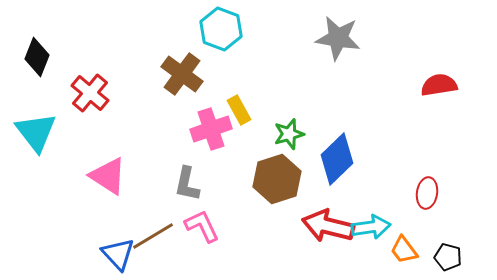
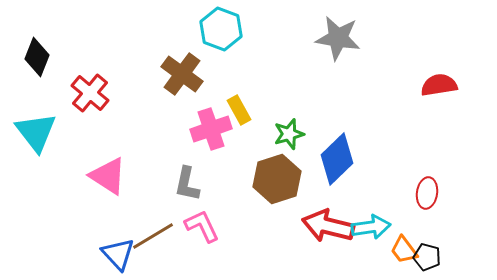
black pentagon: moved 21 px left
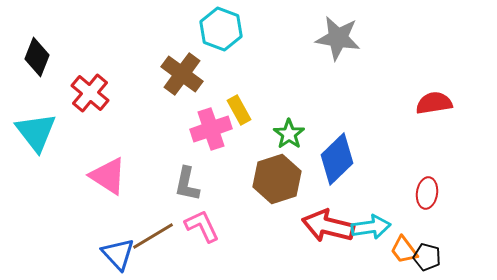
red semicircle: moved 5 px left, 18 px down
green star: rotated 20 degrees counterclockwise
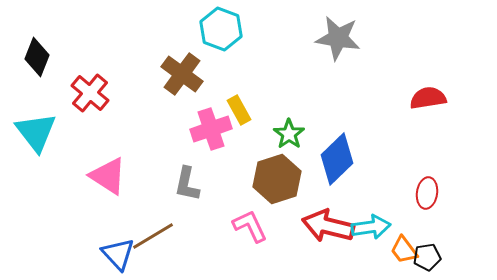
red semicircle: moved 6 px left, 5 px up
pink L-shape: moved 48 px right
black pentagon: rotated 24 degrees counterclockwise
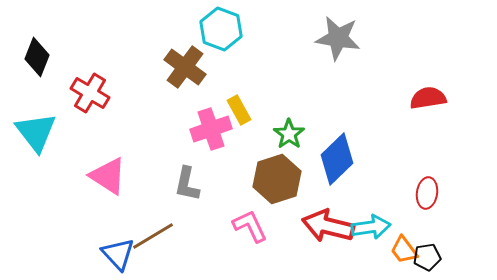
brown cross: moved 3 px right, 7 px up
red cross: rotated 9 degrees counterclockwise
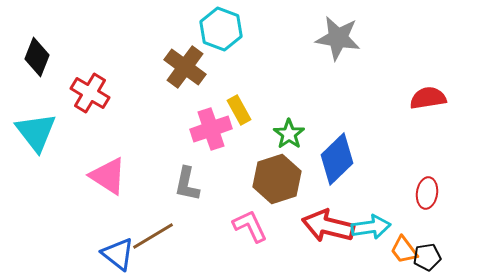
blue triangle: rotated 9 degrees counterclockwise
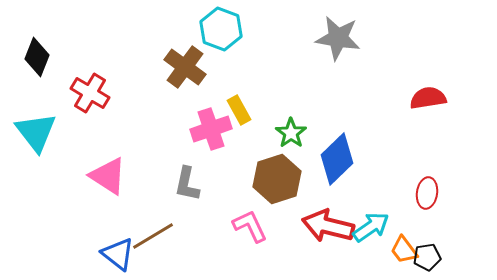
green star: moved 2 px right, 1 px up
cyan arrow: rotated 27 degrees counterclockwise
